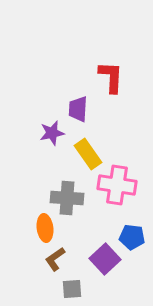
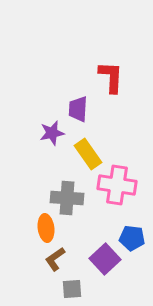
orange ellipse: moved 1 px right
blue pentagon: moved 1 px down
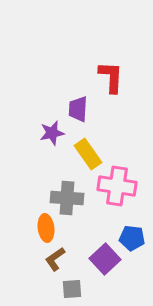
pink cross: moved 1 px down
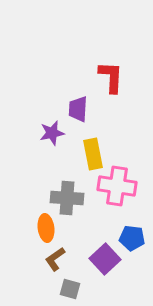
yellow rectangle: moved 5 px right; rotated 24 degrees clockwise
gray square: moved 2 px left; rotated 20 degrees clockwise
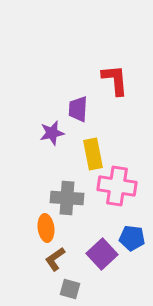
red L-shape: moved 4 px right, 3 px down; rotated 8 degrees counterclockwise
purple square: moved 3 px left, 5 px up
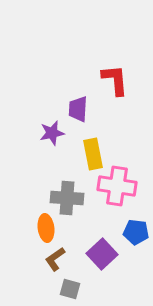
blue pentagon: moved 4 px right, 6 px up
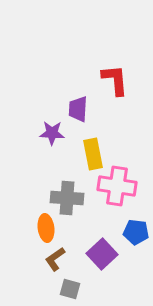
purple star: rotated 15 degrees clockwise
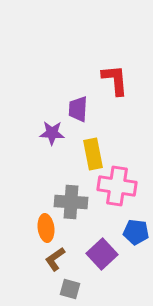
gray cross: moved 4 px right, 4 px down
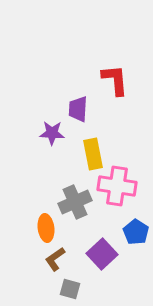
gray cross: moved 4 px right; rotated 28 degrees counterclockwise
blue pentagon: rotated 25 degrees clockwise
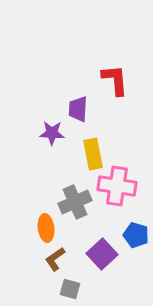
blue pentagon: moved 3 px down; rotated 15 degrees counterclockwise
